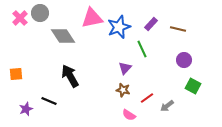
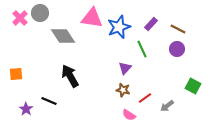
pink triangle: rotated 20 degrees clockwise
brown line: rotated 14 degrees clockwise
purple circle: moved 7 px left, 11 px up
red line: moved 2 px left
purple star: rotated 16 degrees counterclockwise
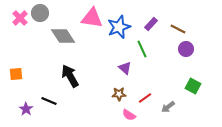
purple circle: moved 9 px right
purple triangle: rotated 32 degrees counterclockwise
brown star: moved 4 px left, 4 px down; rotated 16 degrees counterclockwise
gray arrow: moved 1 px right, 1 px down
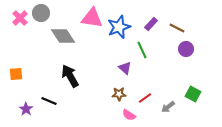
gray circle: moved 1 px right
brown line: moved 1 px left, 1 px up
green line: moved 1 px down
green square: moved 8 px down
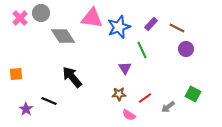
purple triangle: rotated 16 degrees clockwise
black arrow: moved 2 px right, 1 px down; rotated 10 degrees counterclockwise
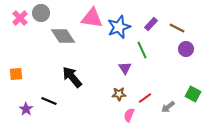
pink semicircle: rotated 80 degrees clockwise
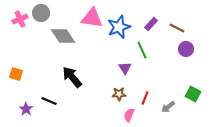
pink cross: moved 1 px down; rotated 21 degrees clockwise
orange square: rotated 24 degrees clockwise
red line: rotated 32 degrees counterclockwise
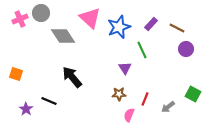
pink triangle: moved 2 px left; rotated 35 degrees clockwise
red line: moved 1 px down
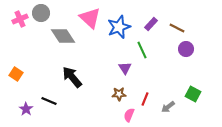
orange square: rotated 16 degrees clockwise
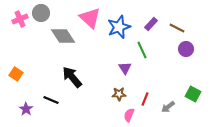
black line: moved 2 px right, 1 px up
